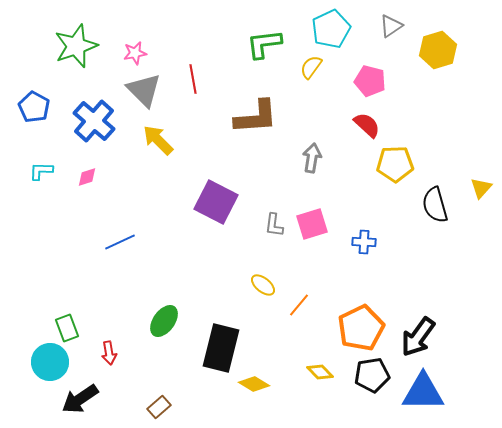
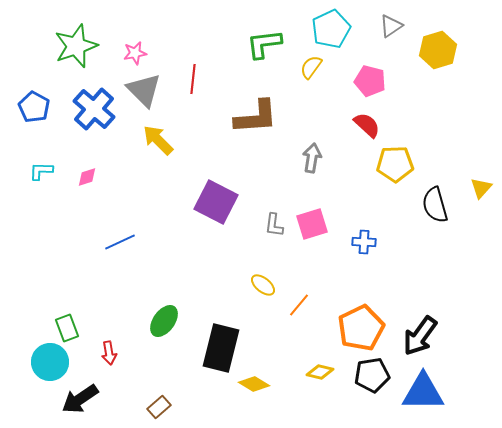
red line at (193, 79): rotated 16 degrees clockwise
blue cross at (94, 121): moved 12 px up
black arrow at (418, 337): moved 2 px right, 1 px up
yellow diamond at (320, 372): rotated 32 degrees counterclockwise
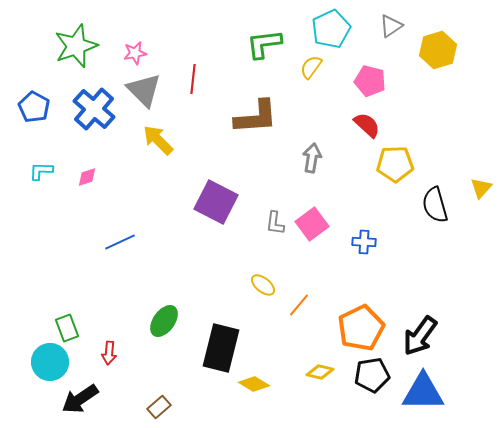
pink square at (312, 224): rotated 20 degrees counterclockwise
gray L-shape at (274, 225): moved 1 px right, 2 px up
red arrow at (109, 353): rotated 15 degrees clockwise
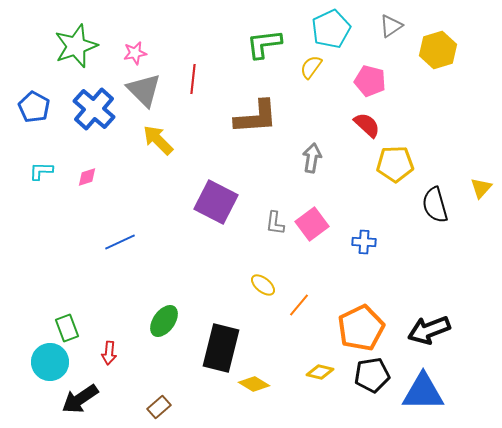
black arrow at (420, 336): moved 9 px right, 6 px up; rotated 33 degrees clockwise
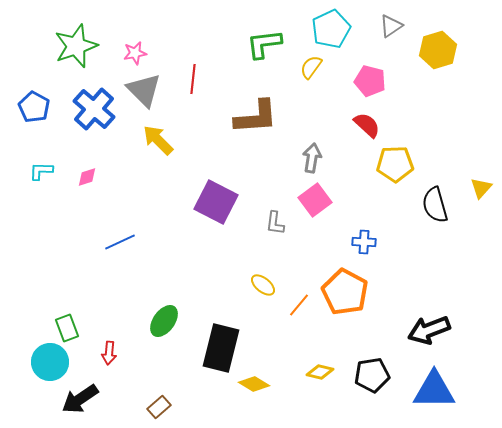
pink square at (312, 224): moved 3 px right, 24 px up
orange pentagon at (361, 328): moved 16 px left, 36 px up; rotated 18 degrees counterclockwise
blue triangle at (423, 392): moved 11 px right, 2 px up
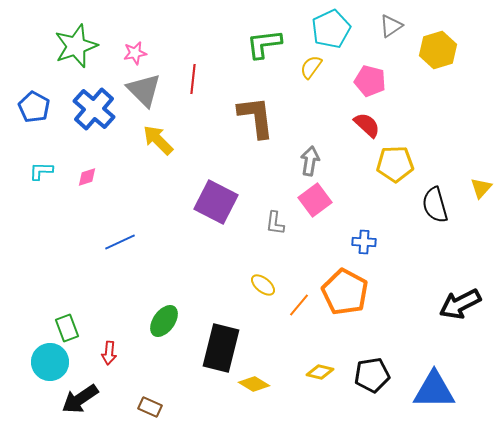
brown L-shape at (256, 117): rotated 93 degrees counterclockwise
gray arrow at (312, 158): moved 2 px left, 3 px down
black arrow at (429, 330): moved 31 px right, 26 px up; rotated 6 degrees counterclockwise
brown rectangle at (159, 407): moved 9 px left; rotated 65 degrees clockwise
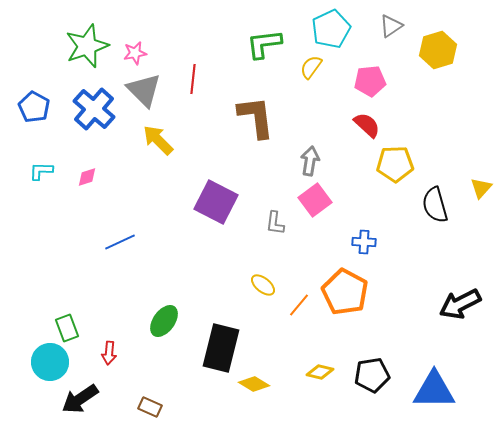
green star at (76, 46): moved 11 px right
pink pentagon at (370, 81): rotated 20 degrees counterclockwise
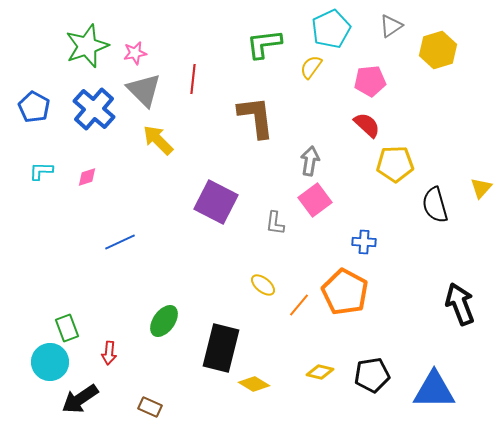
black arrow at (460, 304): rotated 96 degrees clockwise
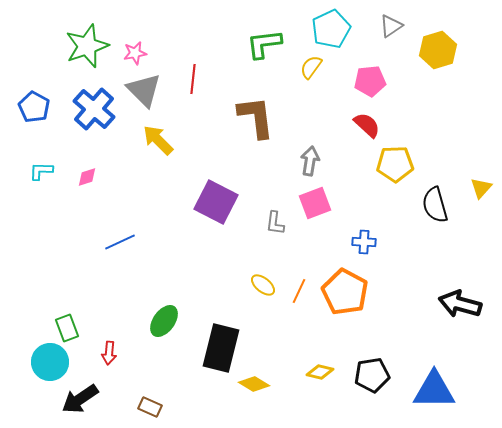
pink square at (315, 200): moved 3 px down; rotated 16 degrees clockwise
black arrow at (460, 304): rotated 54 degrees counterclockwise
orange line at (299, 305): moved 14 px up; rotated 15 degrees counterclockwise
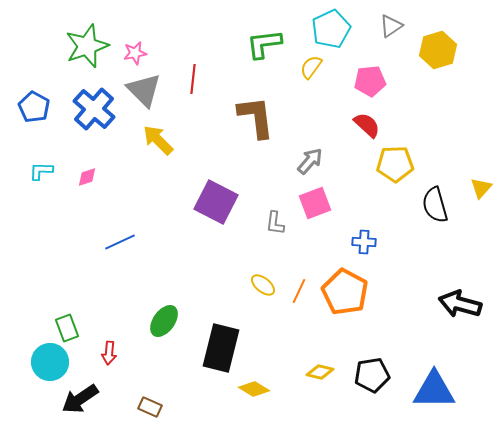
gray arrow at (310, 161): rotated 32 degrees clockwise
yellow diamond at (254, 384): moved 5 px down
